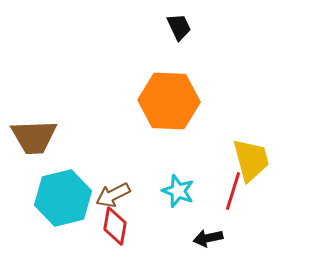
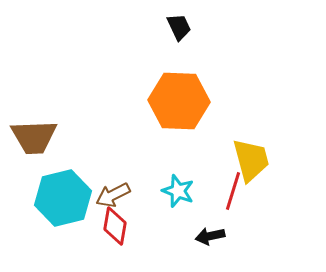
orange hexagon: moved 10 px right
black arrow: moved 2 px right, 2 px up
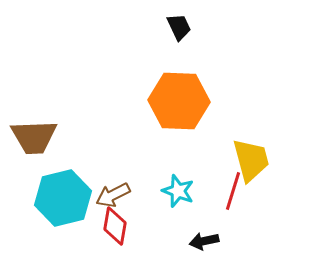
black arrow: moved 6 px left, 5 px down
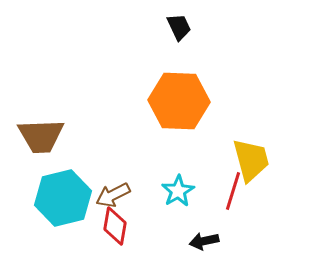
brown trapezoid: moved 7 px right, 1 px up
cyan star: rotated 20 degrees clockwise
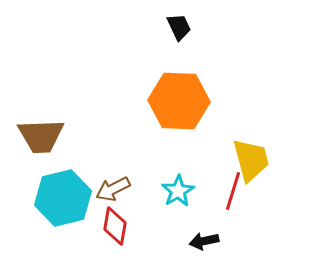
brown arrow: moved 6 px up
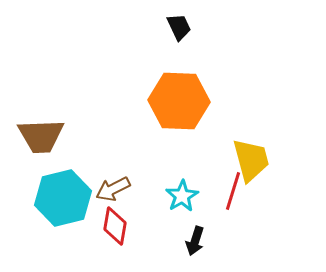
cyan star: moved 4 px right, 5 px down
black arrow: moved 9 px left; rotated 60 degrees counterclockwise
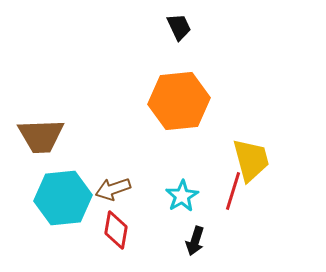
orange hexagon: rotated 8 degrees counterclockwise
brown arrow: rotated 8 degrees clockwise
cyan hexagon: rotated 8 degrees clockwise
red diamond: moved 1 px right, 4 px down
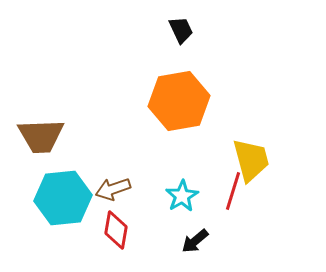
black trapezoid: moved 2 px right, 3 px down
orange hexagon: rotated 4 degrees counterclockwise
black arrow: rotated 32 degrees clockwise
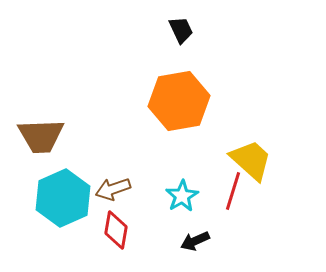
yellow trapezoid: rotated 33 degrees counterclockwise
cyan hexagon: rotated 18 degrees counterclockwise
black arrow: rotated 16 degrees clockwise
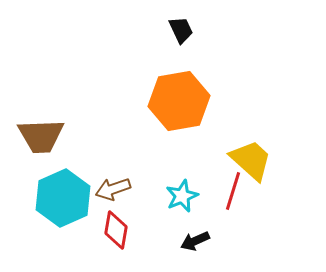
cyan star: rotated 8 degrees clockwise
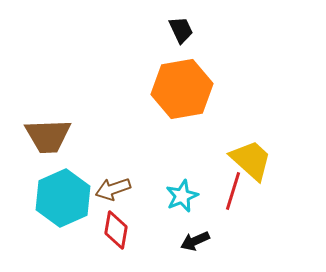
orange hexagon: moved 3 px right, 12 px up
brown trapezoid: moved 7 px right
